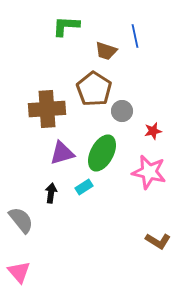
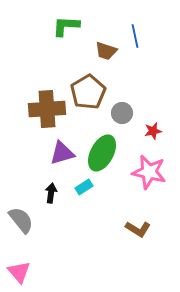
brown pentagon: moved 6 px left, 3 px down; rotated 8 degrees clockwise
gray circle: moved 2 px down
brown L-shape: moved 20 px left, 12 px up
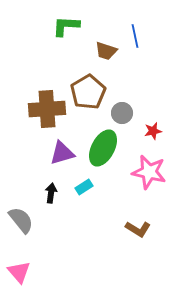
green ellipse: moved 1 px right, 5 px up
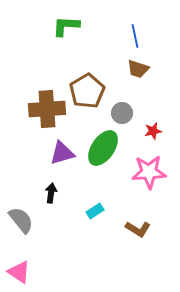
brown trapezoid: moved 32 px right, 18 px down
brown pentagon: moved 1 px left, 1 px up
green ellipse: rotated 6 degrees clockwise
pink star: rotated 16 degrees counterclockwise
cyan rectangle: moved 11 px right, 24 px down
pink triangle: rotated 15 degrees counterclockwise
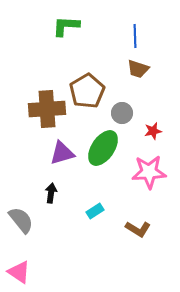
blue line: rotated 10 degrees clockwise
